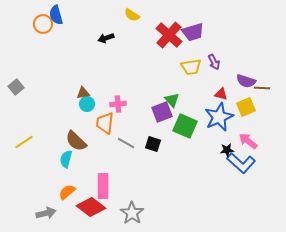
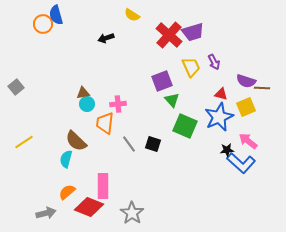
yellow trapezoid: rotated 105 degrees counterclockwise
purple square: moved 31 px up
gray line: moved 3 px right, 1 px down; rotated 24 degrees clockwise
red diamond: moved 2 px left; rotated 16 degrees counterclockwise
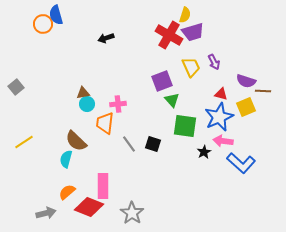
yellow semicircle: moved 53 px right; rotated 105 degrees counterclockwise
red cross: rotated 12 degrees counterclockwise
brown line: moved 1 px right, 3 px down
green square: rotated 15 degrees counterclockwise
pink arrow: moved 25 px left; rotated 30 degrees counterclockwise
black star: moved 23 px left, 2 px down; rotated 24 degrees counterclockwise
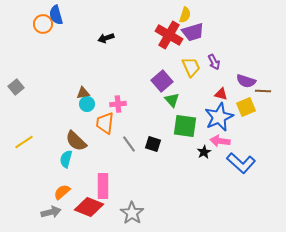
purple square: rotated 20 degrees counterclockwise
pink arrow: moved 3 px left
orange semicircle: moved 5 px left
gray arrow: moved 5 px right, 1 px up
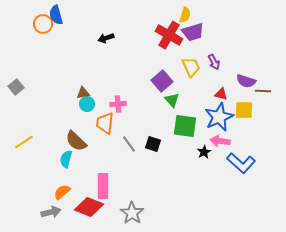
yellow square: moved 2 px left, 3 px down; rotated 24 degrees clockwise
